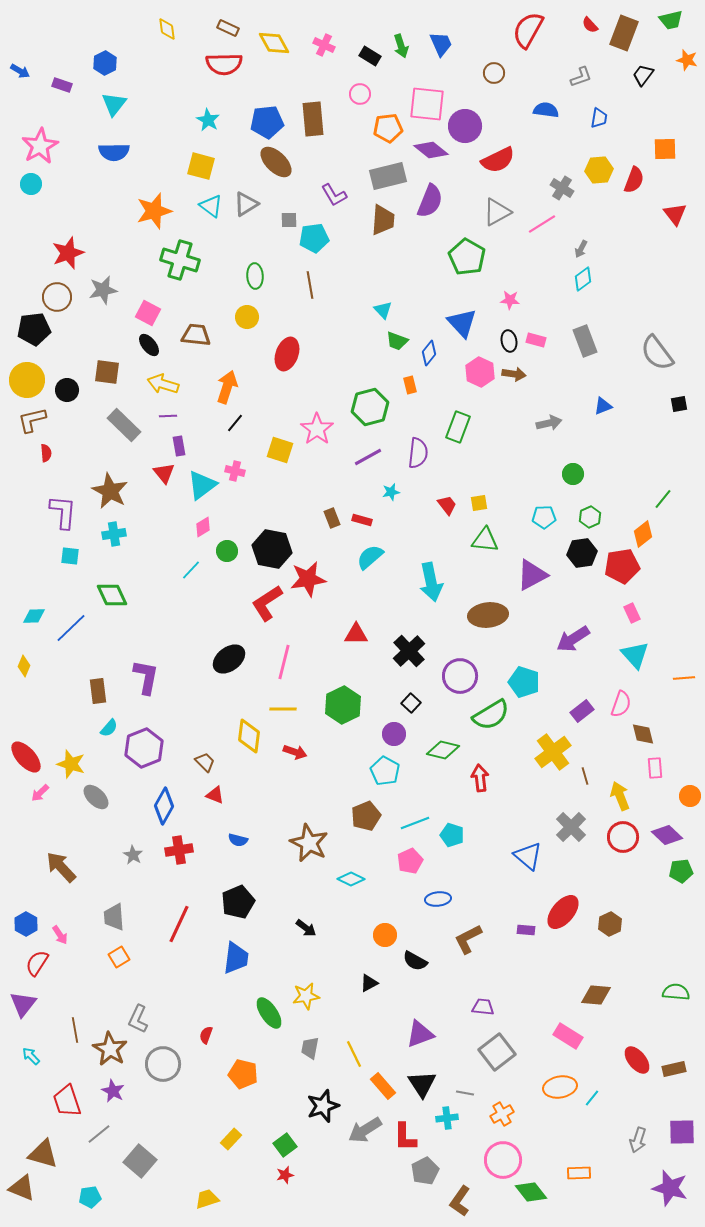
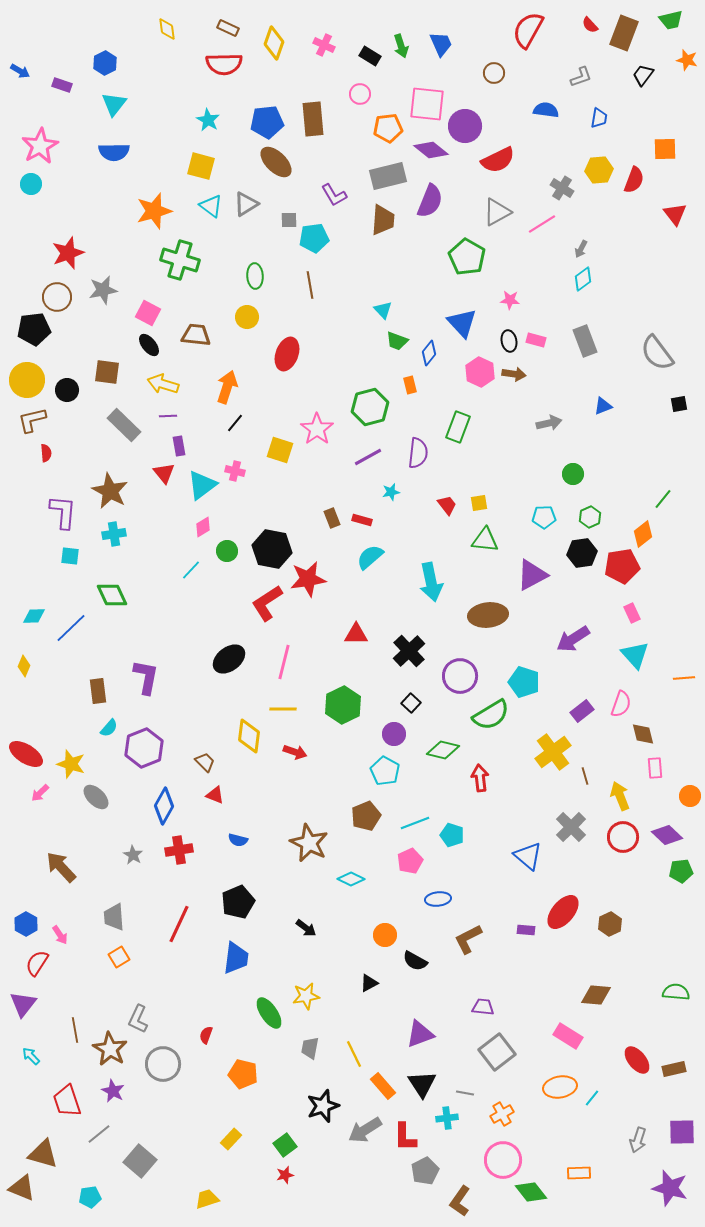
yellow diamond at (274, 43): rotated 48 degrees clockwise
red ellipse at (26, 757): moved 3 px up; rotated 16 degrees counterclockwise
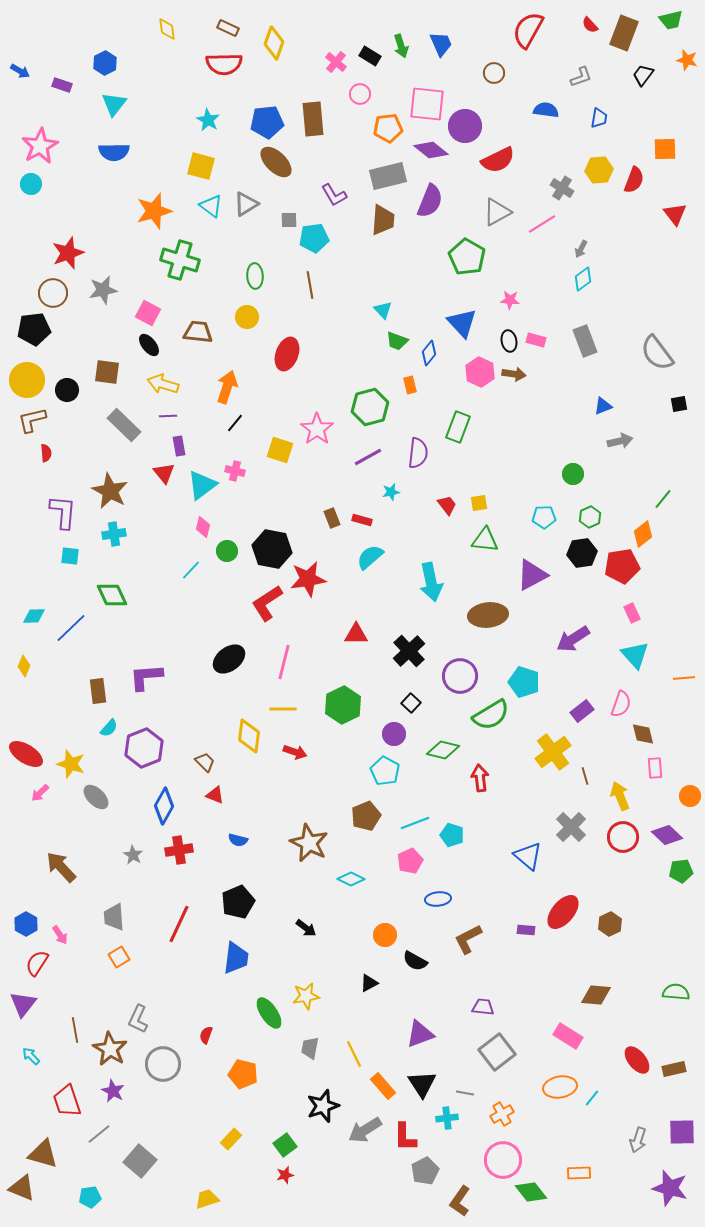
pink cross at (324, 45): moved 12 px right, 17 px down; rotated 15 degrees clockwise
brown circle at (57, 297): moved 4 px left, 4 px up
brown trapezoid at (196, 335): moved 2 px right, 3 px up
gray arrow at (549, 423): moved 71 px right, 18 px down
pink diamond at (203, 527): rotated 45 degrees counterclockwise
purple L-shape at (146, 677): rotated 105 degrees counterclockwise
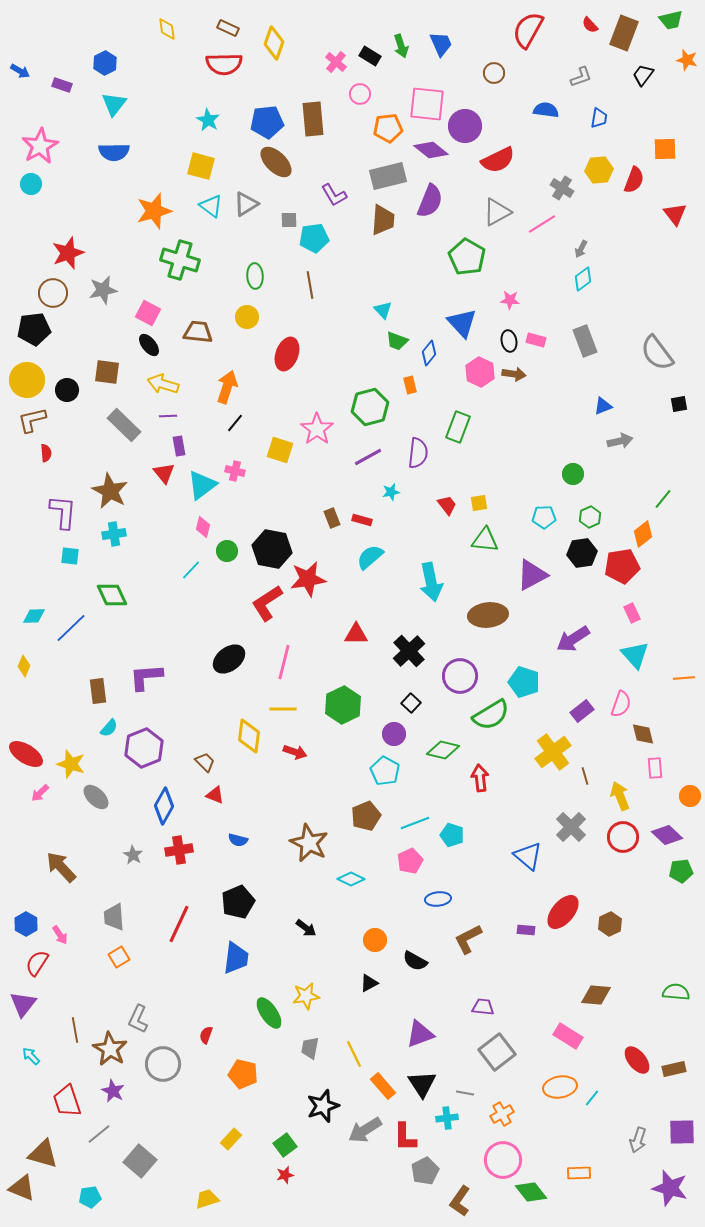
orange circle at (385, 935): moved 10 px left, 5 px down
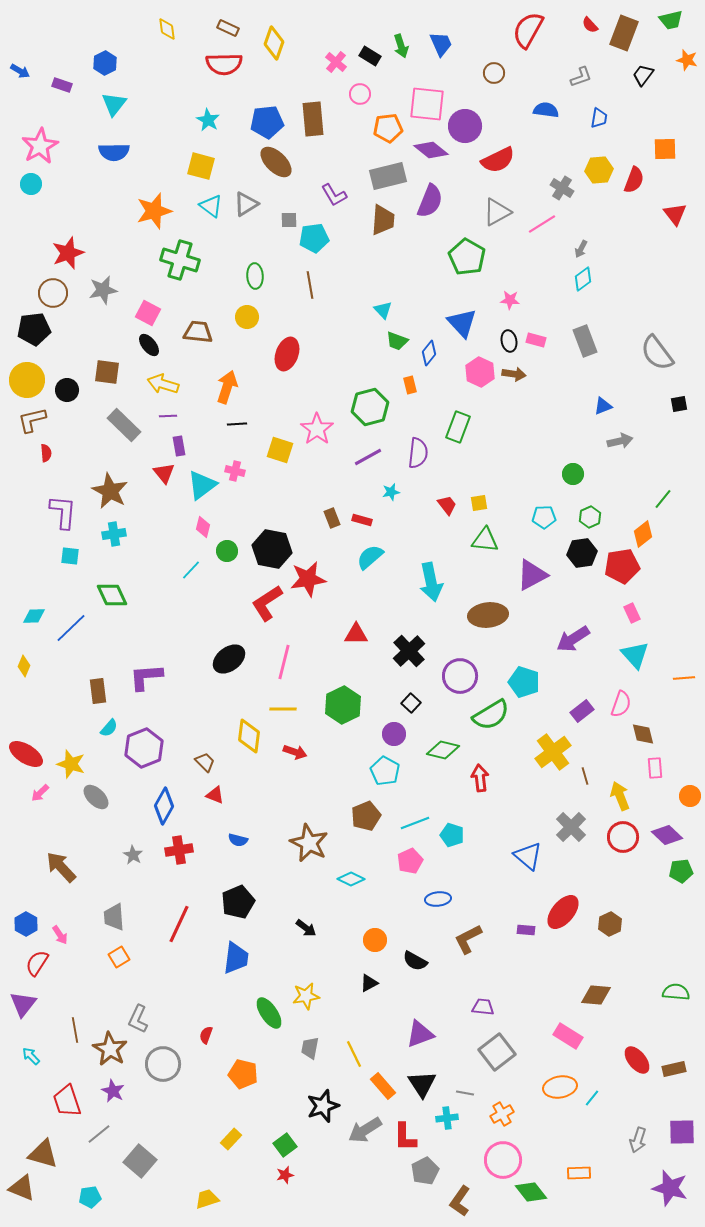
black line at (235, 423): moved 2 px right, 1 px down; rotated 48 degrees clockwise
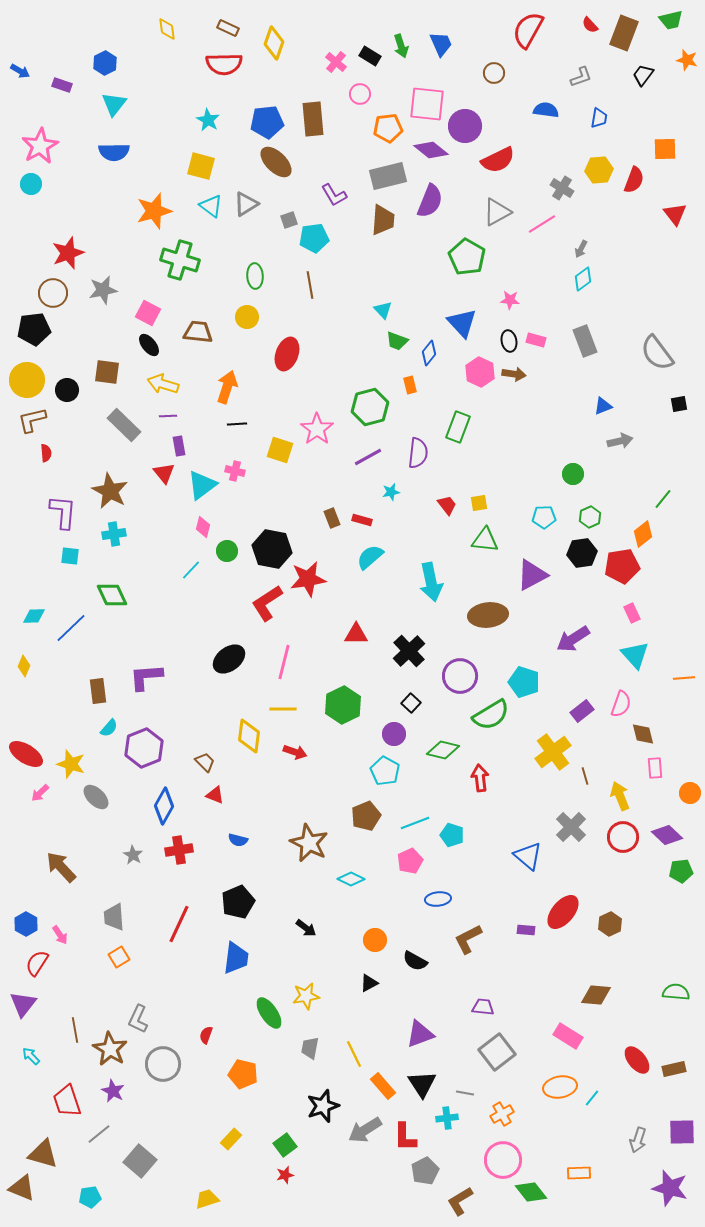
gray square at (289, 220): rotated 18 degrees counterclockwise
orange circle at (690, 796): moved 3 px up
brown L-shape at (460, 1201): rotated 24 degrees clockwise
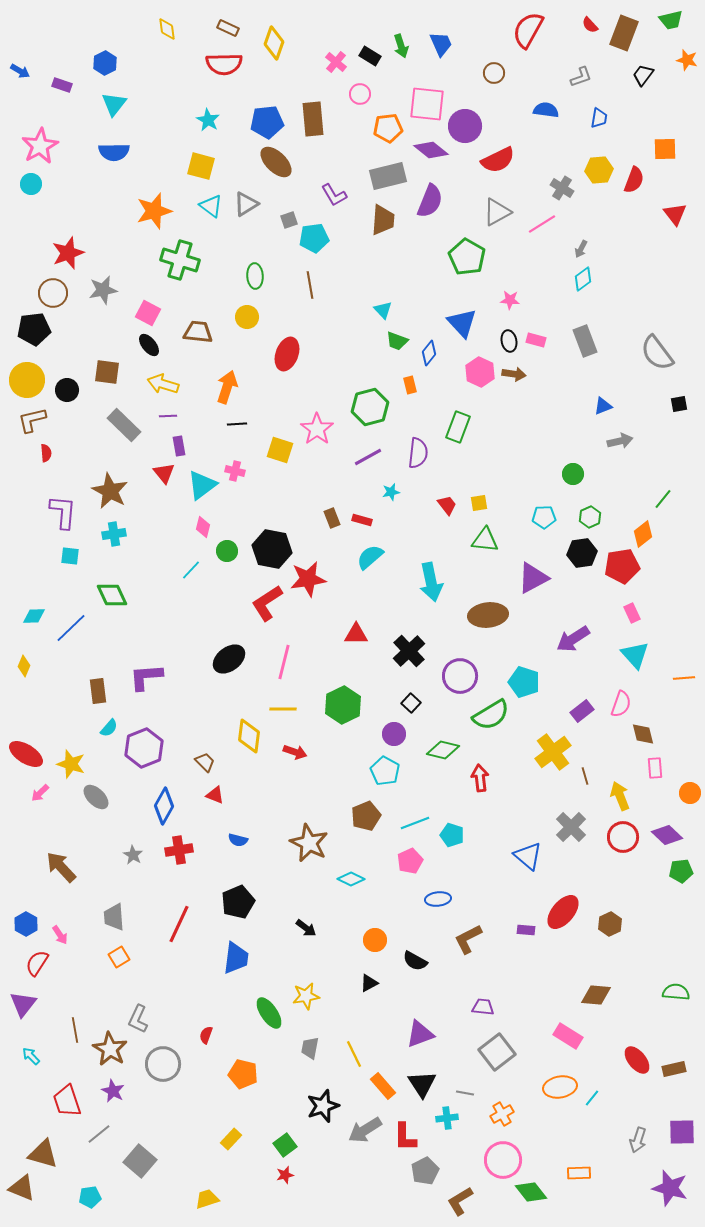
purple triangle at (532, 575): moved 1 px right, 3 px down
